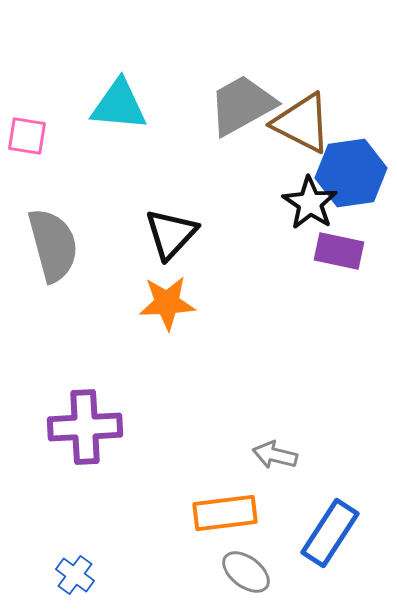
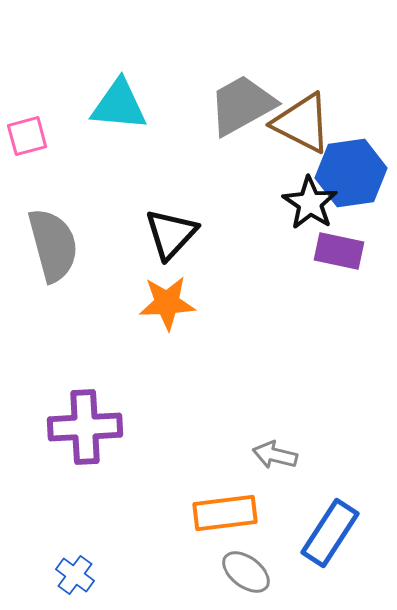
pink square: rotated 24 degrees counterclockwise
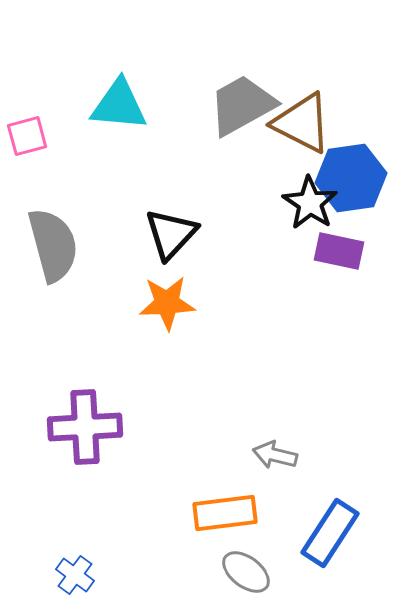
blue hexagon: moved 5 px down
